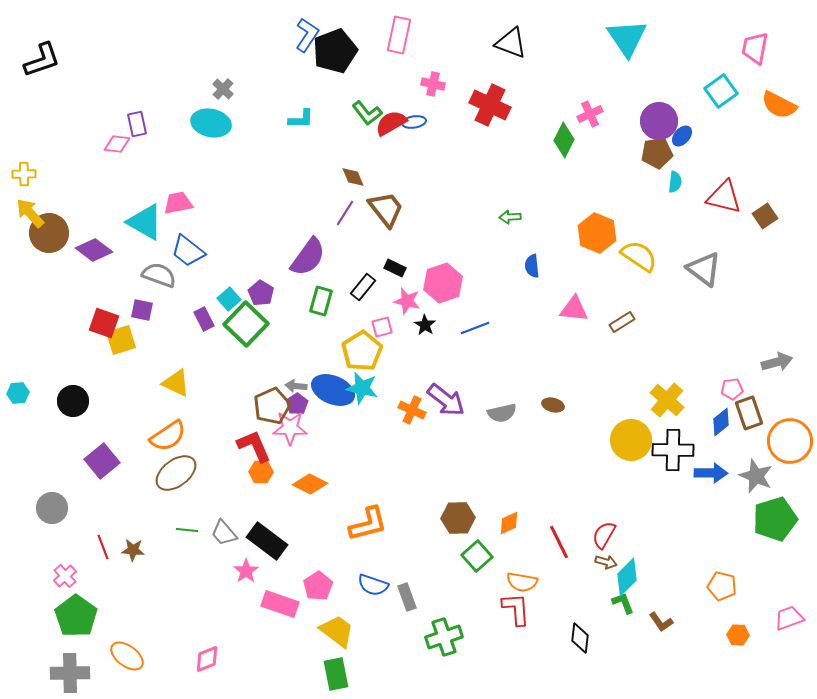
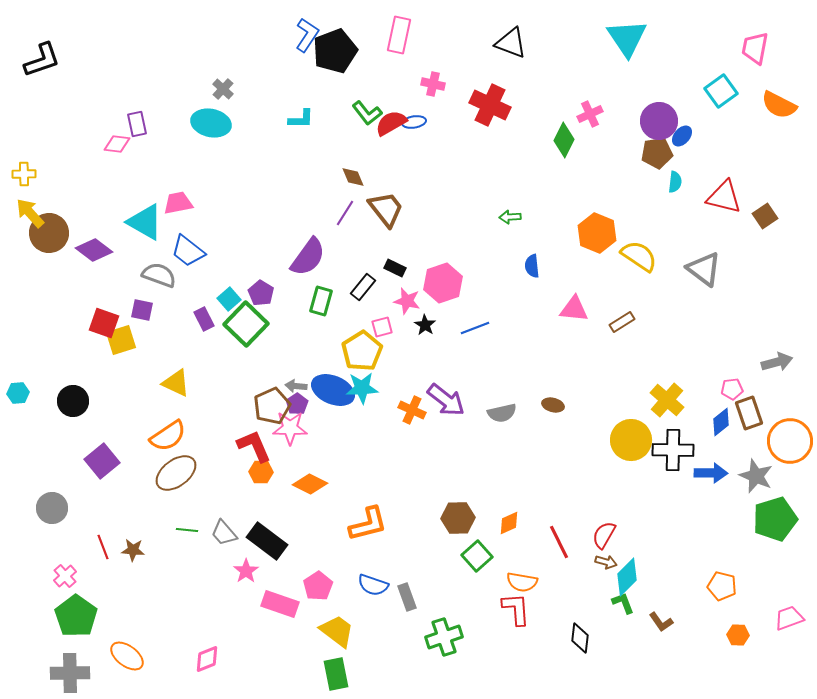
cyan star at (362, 388): rotated 16 degrees counterclockwise
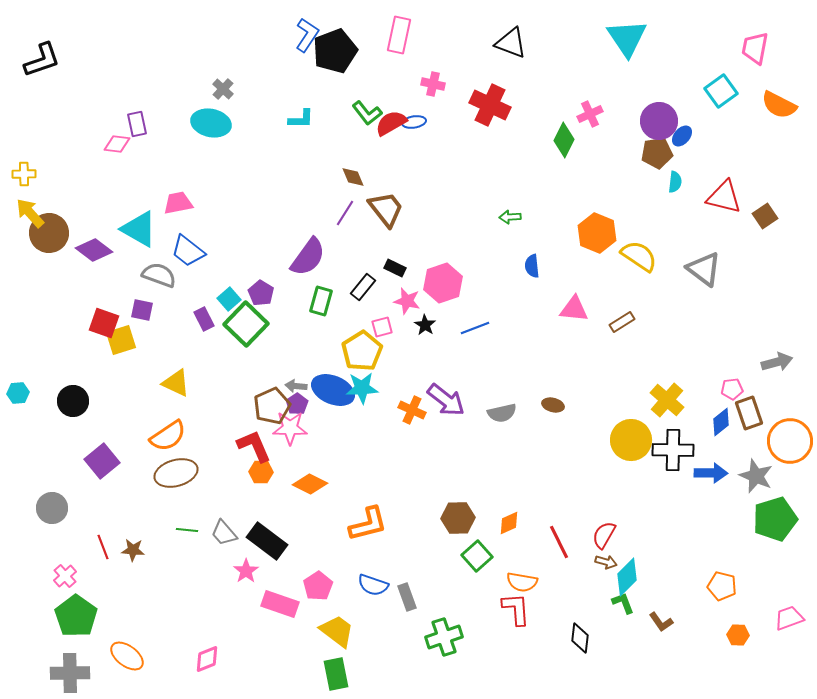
cyan triangle at (145, 222): moved 6 px left, 7 px down
brown ellipse at (176, 473): rotated 21 degrees clockwise
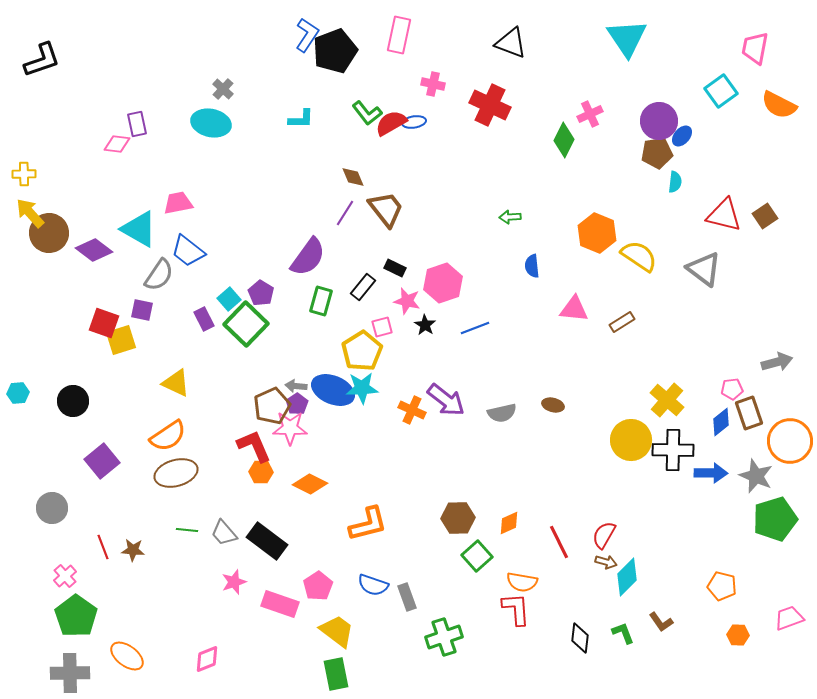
red triangle at (724, 197): moved 18 px down
gray semicircle at (159, 275): rotated 104 degrees clockwise
pink star at (246, 571): moved 12 px left, 11 px down; rotated 15 degrees clockwise
green L-shape at (623, 603): moved 30 px down
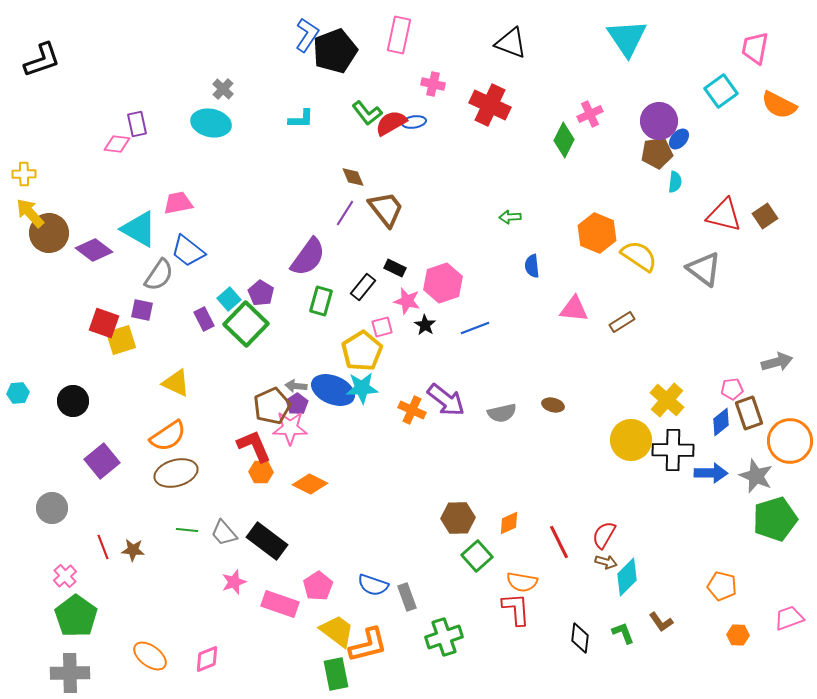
blue ellipse at (682, 136): moved 3 px left, 3 px down
orange L-shape at (368, 524): moved 121 px down
orange ellipse at (127, 656): moved 23 px right
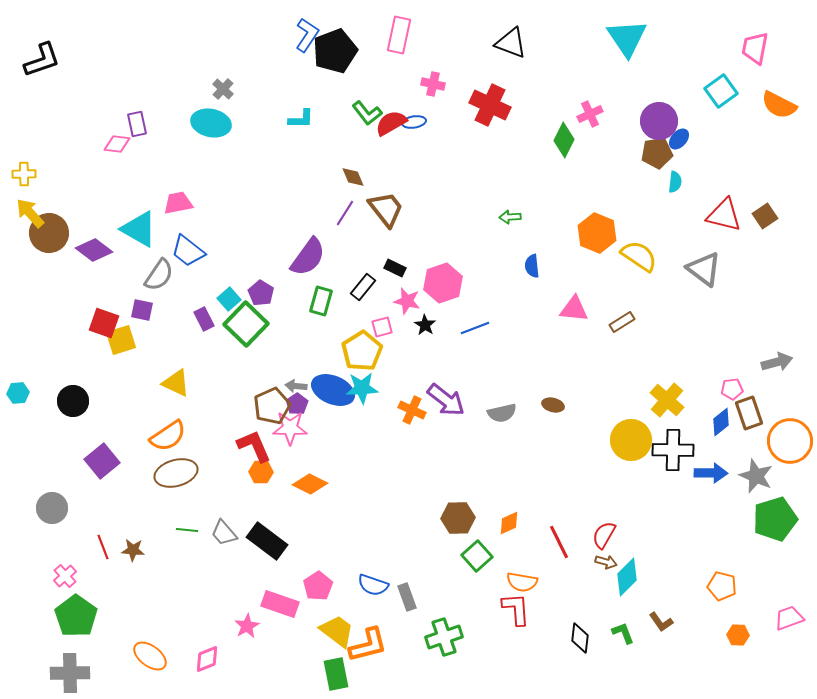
pink star at (234, 582): moved 13 px right, 44 px down; rotated 10 degrees counterclockwise
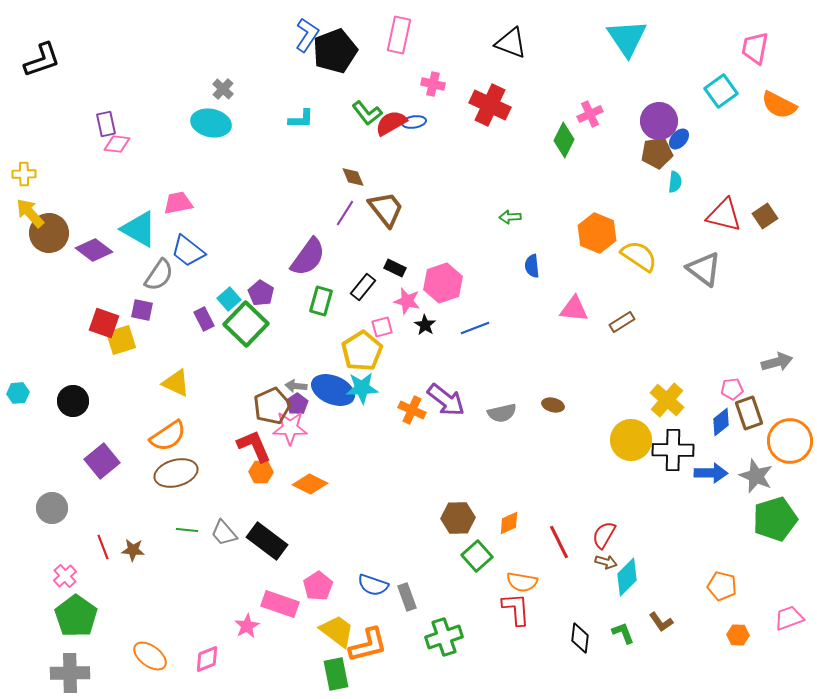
purple rectangle at (137, 124): moved 31 px left
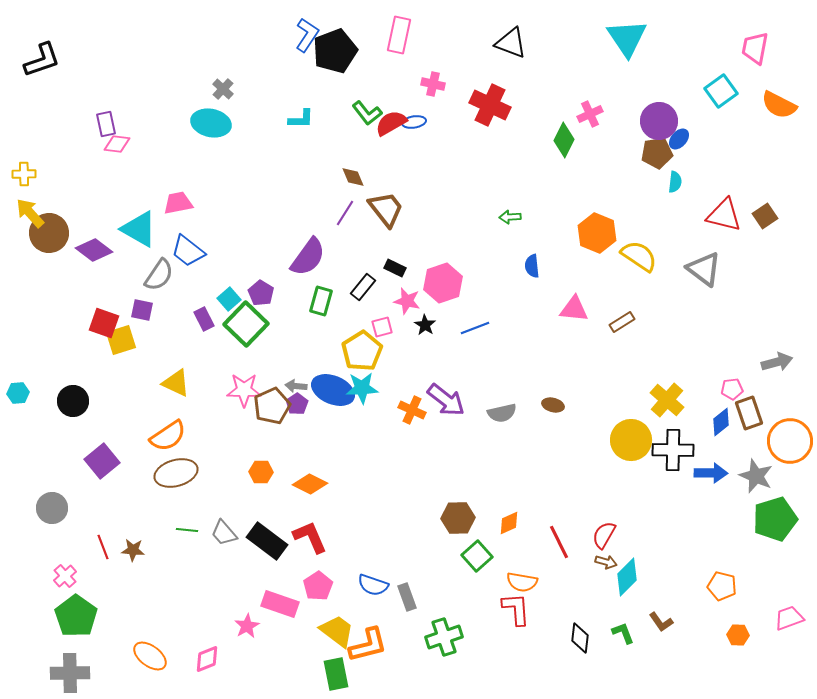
pink star at (290, 428): moved 46 px left, 38 px up
red L-shape at (254, 446): moved 56 px right, 91 px down
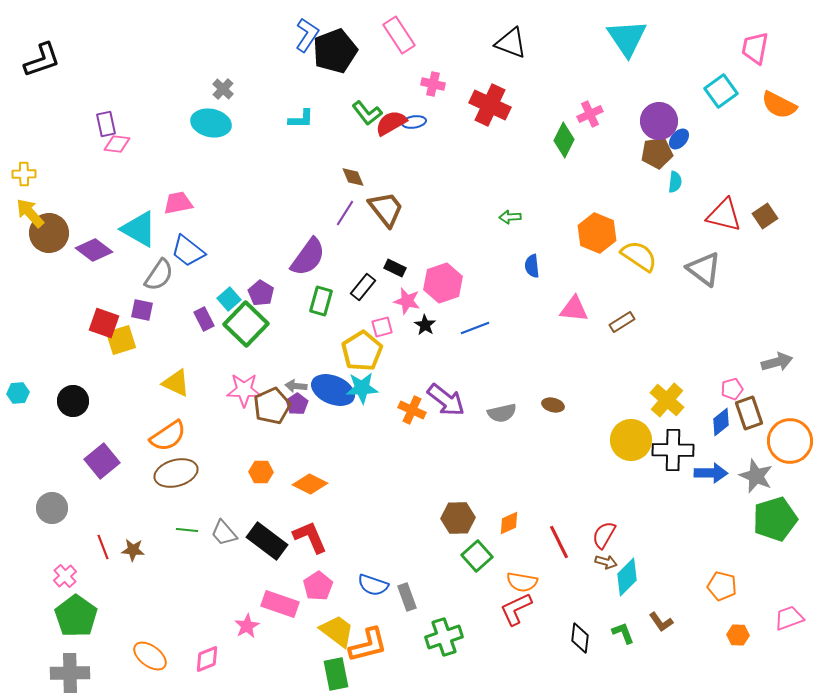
pink rectangle at (399, 35): rotated 45 degrees counterclockwise
pink pentagon at (732, 389): rotated 10 degrees counterclockwise
red L-shape at (516, 609): rotated 111 degrees counterclockwise
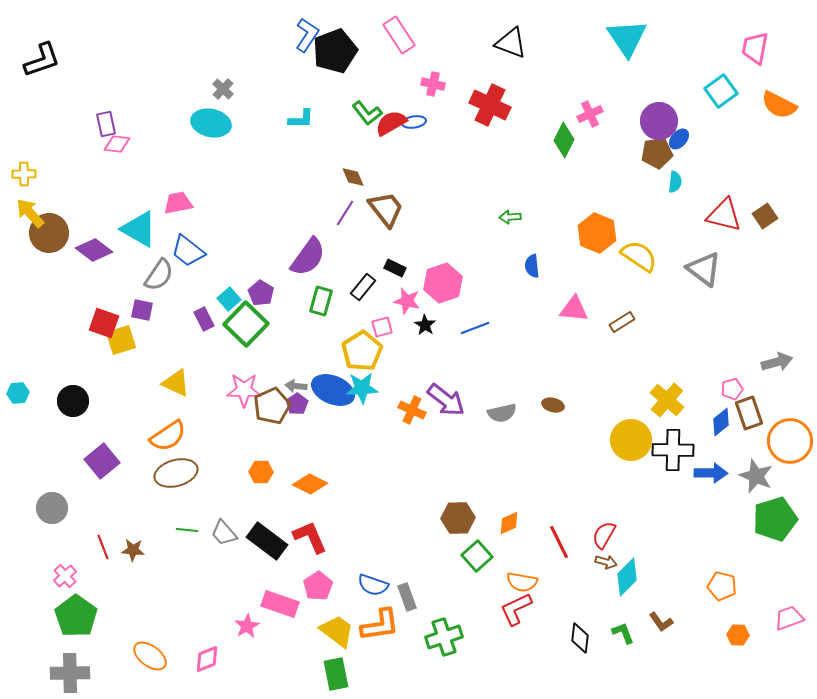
orange L-shape at (368, 645): moved 12 px right, 20 px up; rotated 6 degrees clockwise
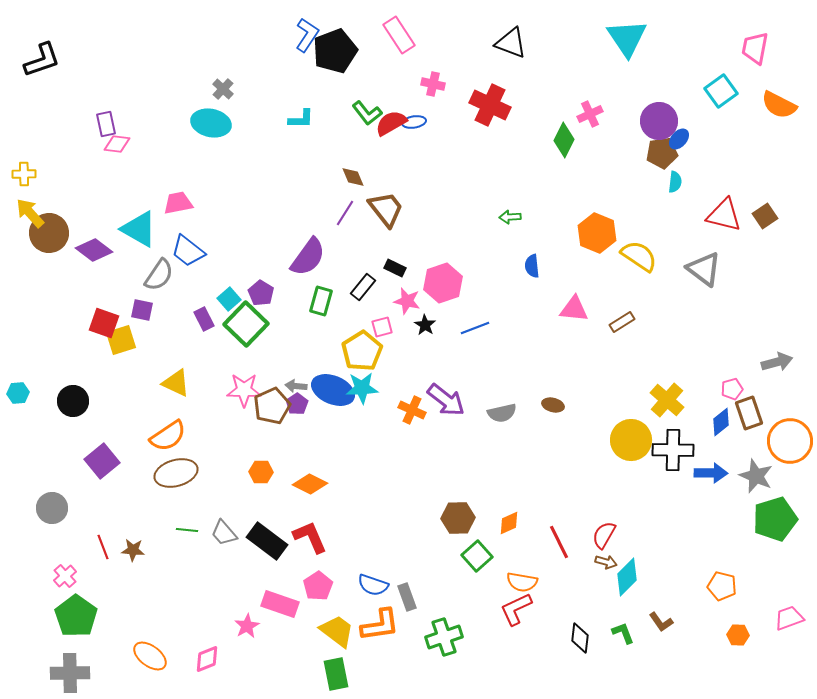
brown pentagon at (657, 153): moved 5 px right
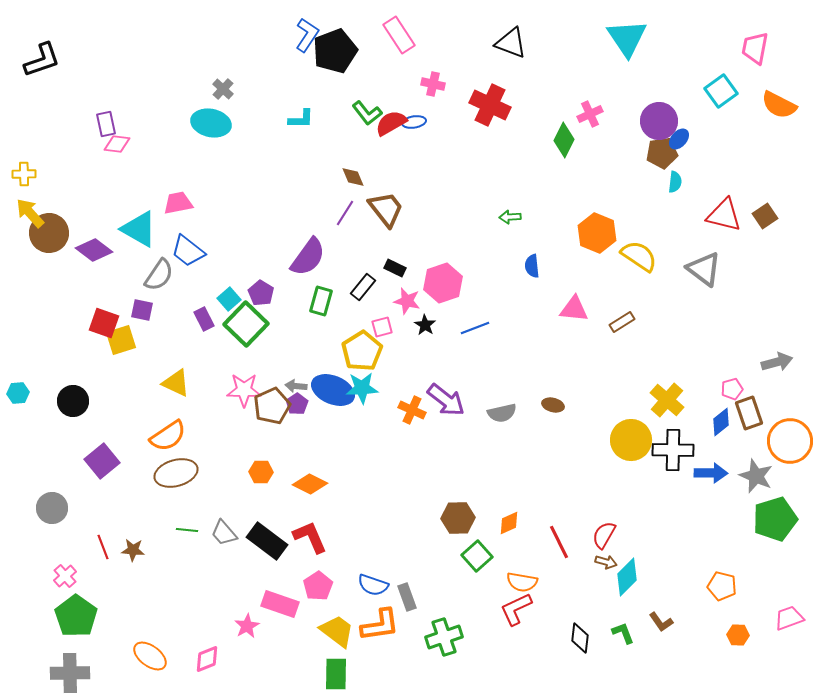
green rectangle at (336, 674): rotated 12 degrees clockwise
